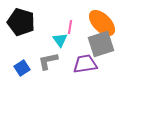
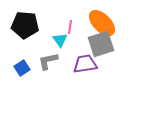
black pentagon: moved 4 px right, 3 px down; rotated 12 degrees counterclockwise
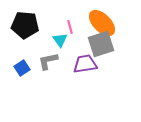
pink line: rotated 24 degrees counterclockwise
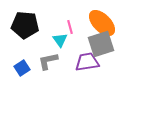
purple trapezoid: moved 2 px right, 2 px up
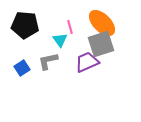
purple trapezoid: rotated 15 degrees counterclockwise
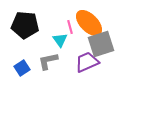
orange ellipse: moved 13 px left
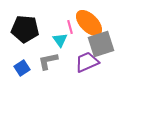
black pentagon: moved 4 px down
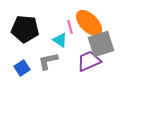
cyan triangle: rotated 21 degrees counterclockwise
purple trapezoid: moved 2 px right, 1 px up
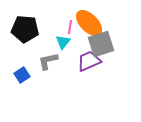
pink line: rotated 24 degrees clockwise
cyan triangle: moved 3 px right, 2 px down; rotated 35 degrees clockwise
blue square: moved 7 px down
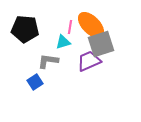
orange ellipse: moved 2 px right, 2 px down
cyan triangle: rotated 35 degrees clockwise
gray L-shape: rotated 20 degrees clockwise
blue square: moved 13 px right, 7 px down
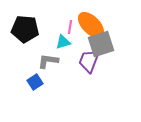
purple trapezoid: rotated 45 degrees counterclockwise
